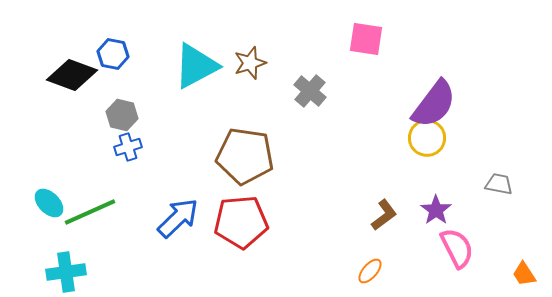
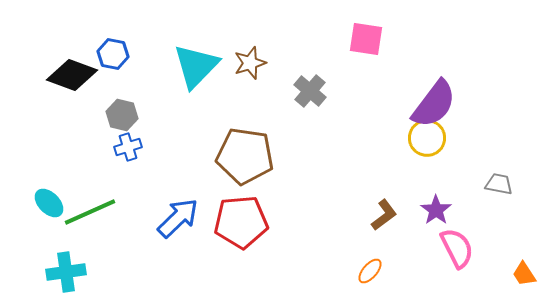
cyan triangle: rotated 18 degrees counterclockwise
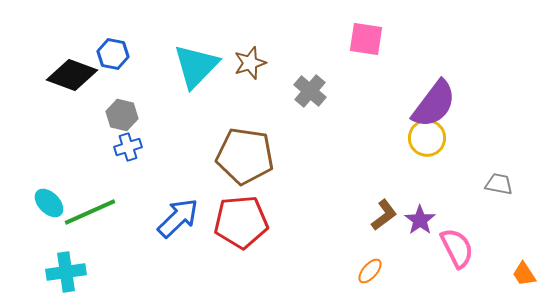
purple star: moved 16 px left, 10 px down
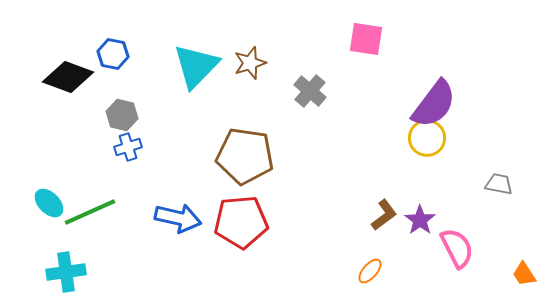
black diamond: moved 4 px left, 2 px down
blue arrow: rotated 57 degrees clockwise
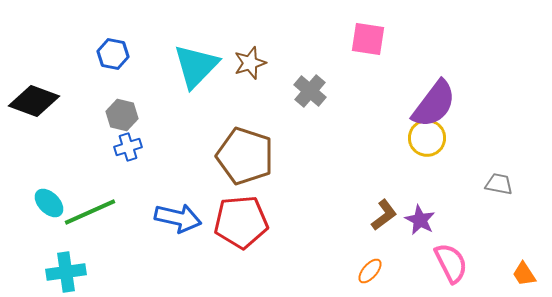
pink square: moved 2 px right
black diamond: moved 34 px left, 24 px down
brown pentagon: rotated 10 degrees clockwise
purple star: rotated 8 degrees counterclockwise
pink semicircle: moved 6 px left, 15 px down
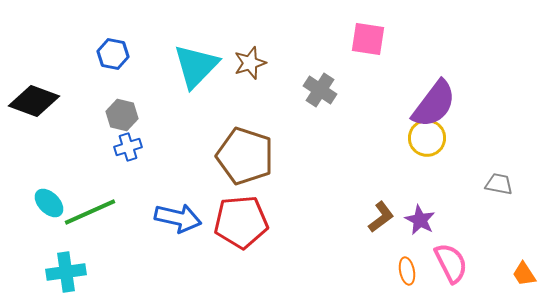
gray cross: moved 10 px right, 1 px up; rotated 8 degrees counterclockwise
brown L-shape: moved 3 px left, 2 px down
orange ellipse: moved 37 px right; rotated 52 degrees counterclockwise
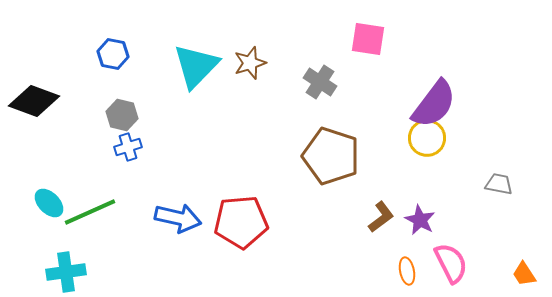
gray cross: moved 8 px up
brown pentagon: moved 86 px right
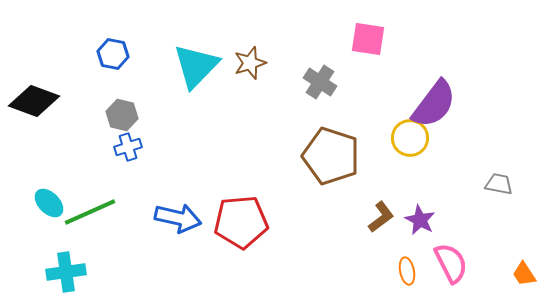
yellow circle: moved 17 px left
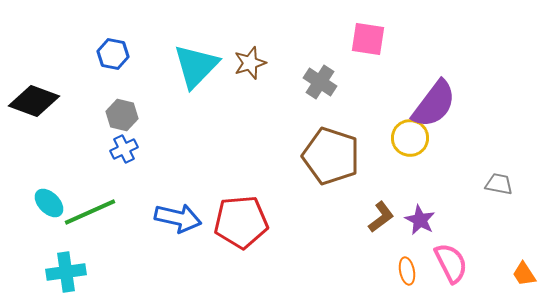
blue cross: moved 4 px left, 2 px down; rotated 8 degrees counterclockwise
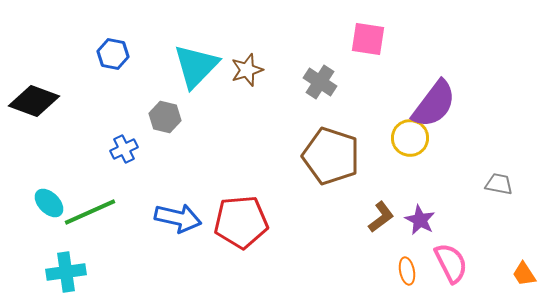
brown star: moved 3 px left, 7 px down
gray hexagon: moved 43 px right, 2 px down
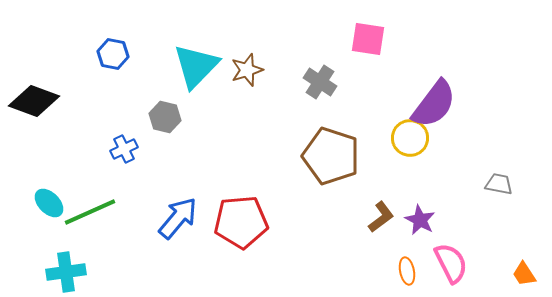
blue arrow: rotated 63 degrees counterclockwise
